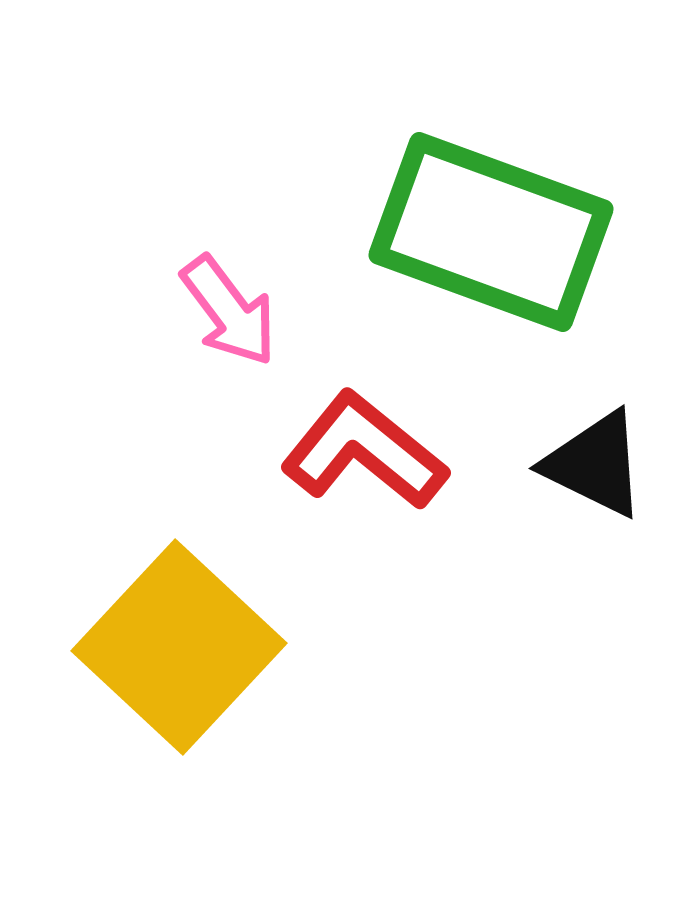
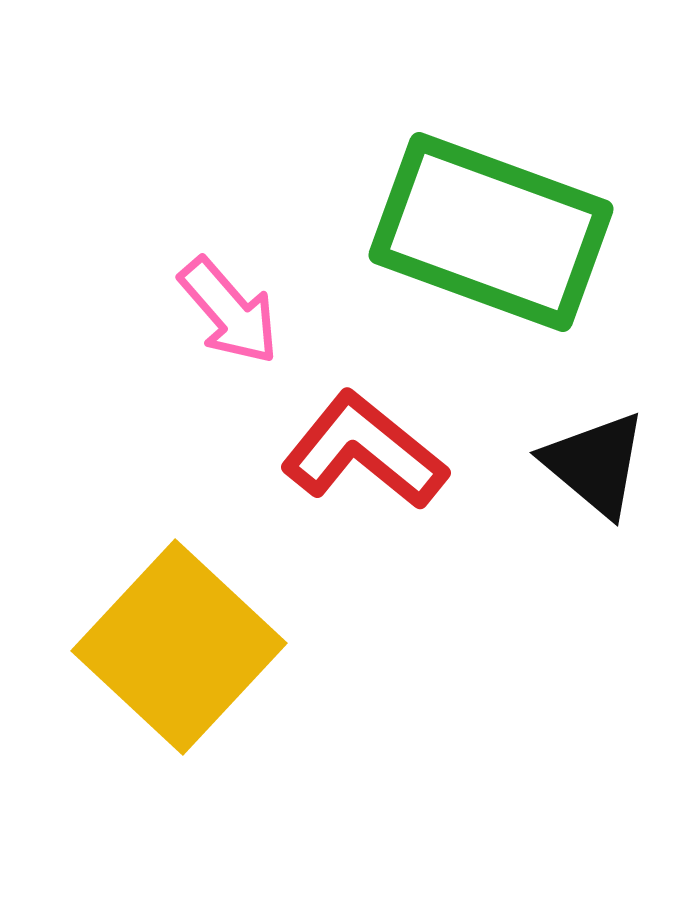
pink arrow: rotated 4 degrees counterclockwise
black triangle: rotated 14 degrees clockwise
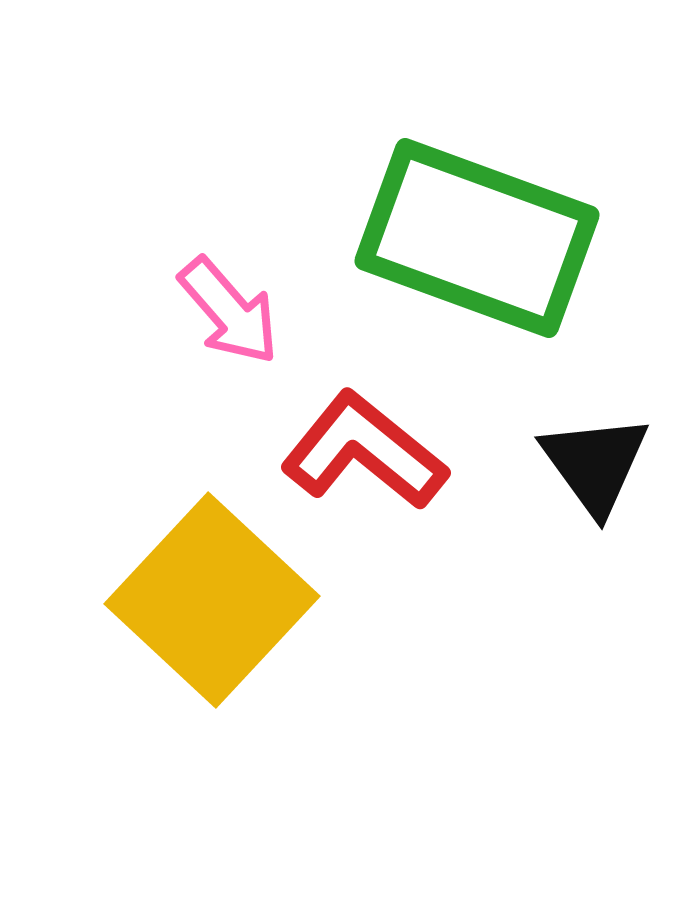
green rectangle: moved 14 px left, 6 px down
black triangle: rotated 14 degrees clockwise
yellow square: moved 33 px right, 47 px up
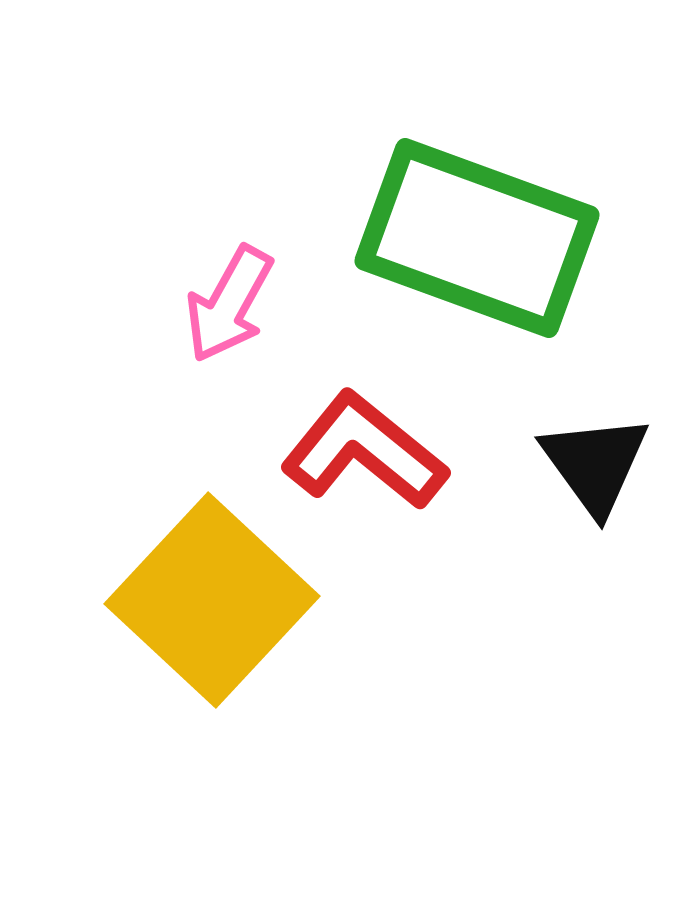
pink arrow: moved 7 px up; rotated 70 degrees clockwise
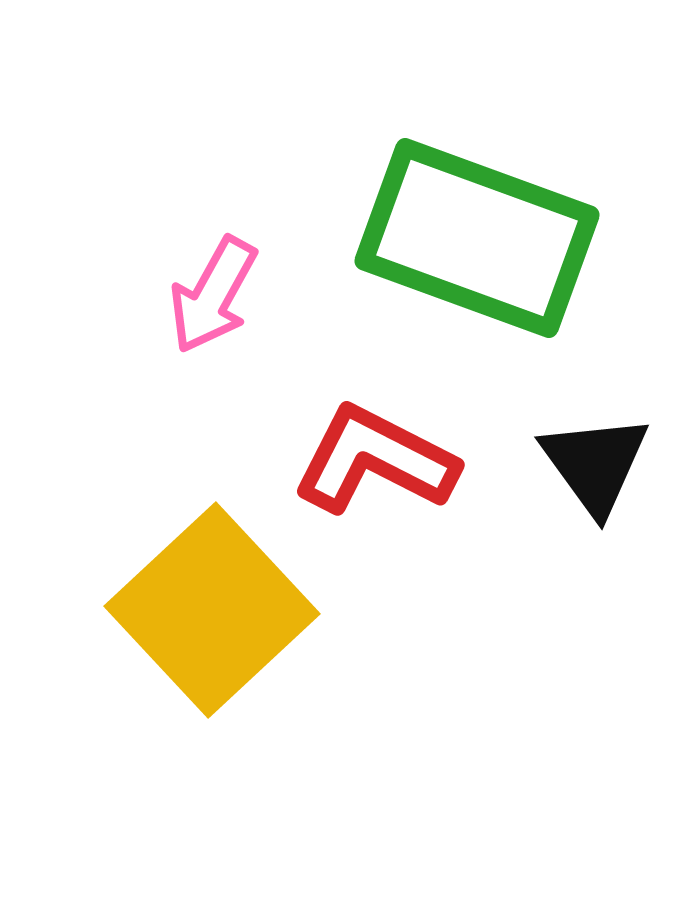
pink arrow: moved 16 px left, 9 px up
red L-shape: moved 11 px right, 9 px down; rotated 12 degrees counterclockwise
yellow square: moved 10 px down; rotated 4 degrees clockwise
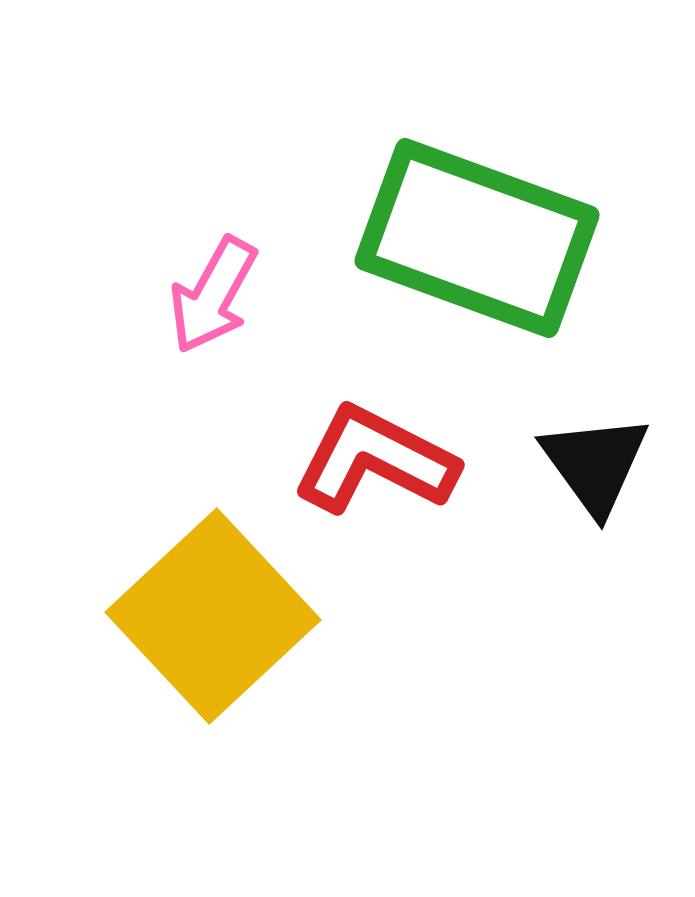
yellow square: moved 1 px right, 6 px down
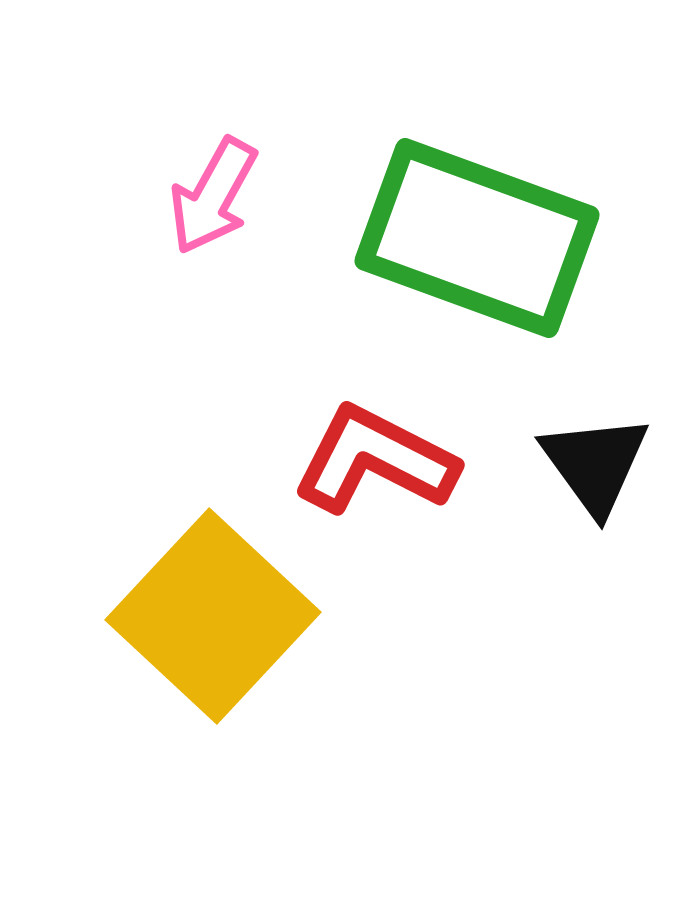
pink arrow: moved 99 px up
yellow square: rotated 4 degrees counterclockwise
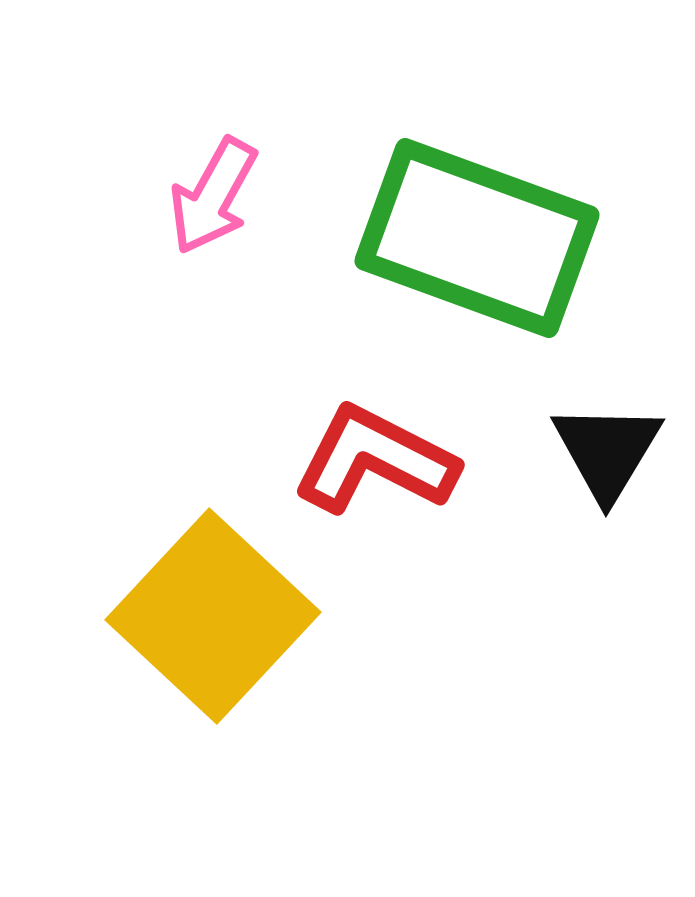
black triangle: moved 12 px right, 13 px up; rotated 7 degrees clockwise
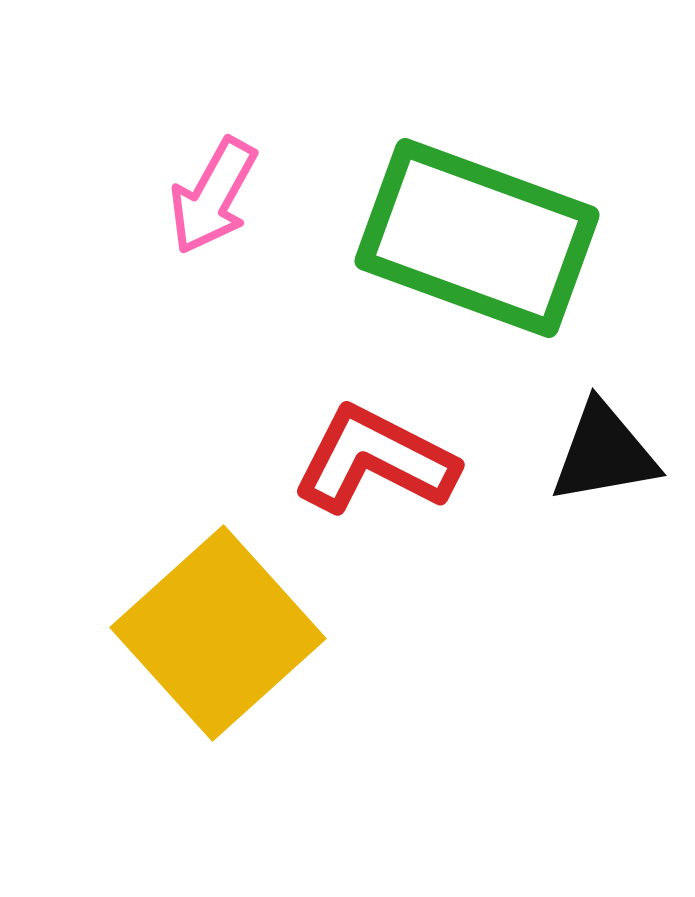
black triangle: moved 3 px left, 2 px down; rotated 49 degrees clockwise
yellow square: moved 5 px right, 17 px down; rotated 5 degrees clockwise
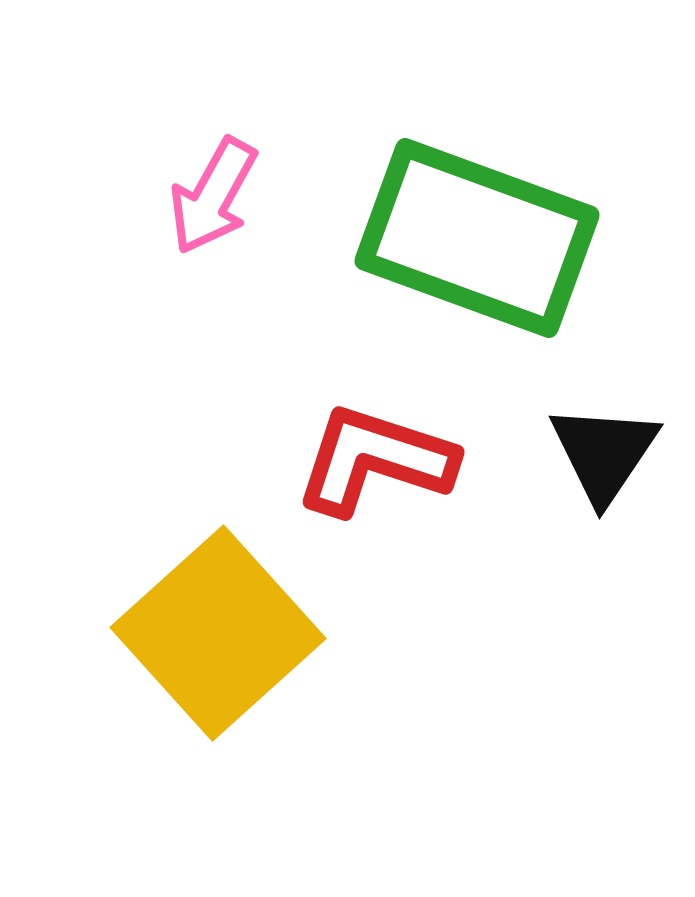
black triangle: rotated 46 degrees counterclockwise
red L-shape: rotated 9 degrees counterclockwise
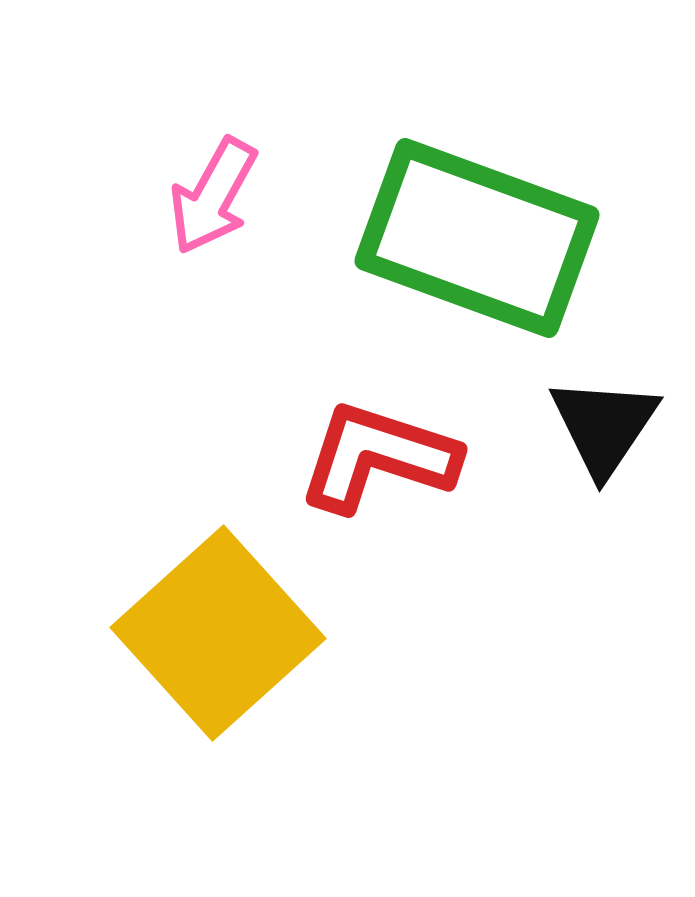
black triangle: moved 27 px up
red L-shape: moved 3 px right, 3 px up
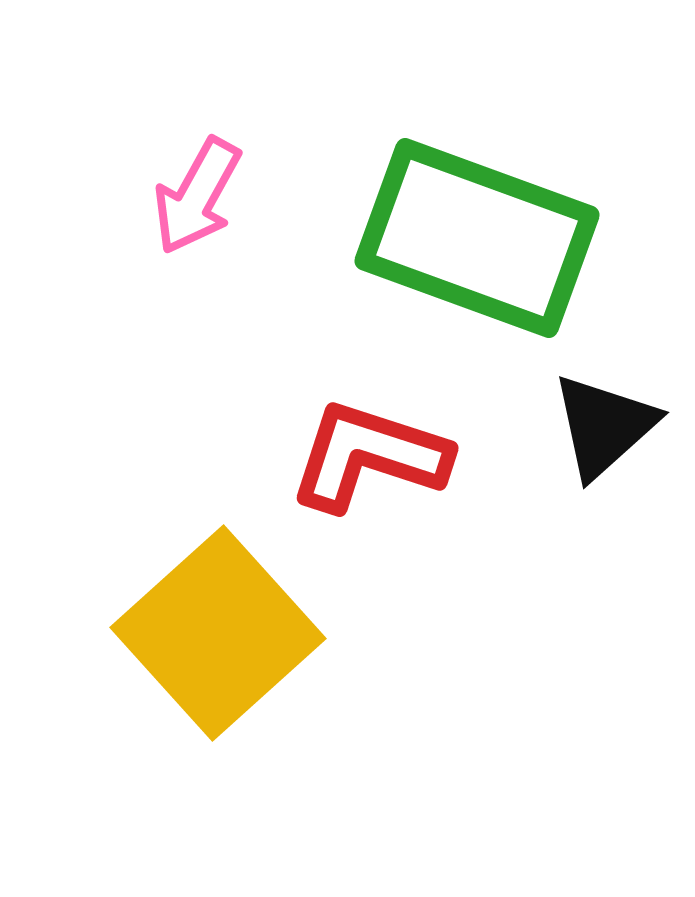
pink arrow: moved 16 px left
black triangle: rotated 14 degrees clockwise
red L-shape: moved 9 px left, 1 px up
